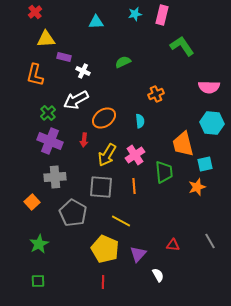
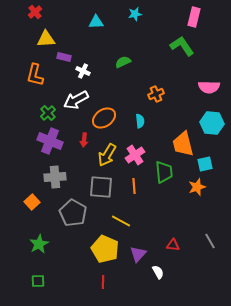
pink rectangle: moved 32 px right, 2 px down
white semicircle: moved 3 px up
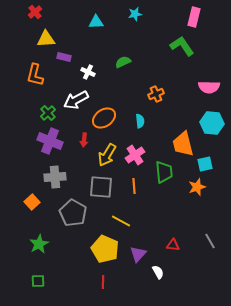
white cross: moved 5 px right, 1 px down
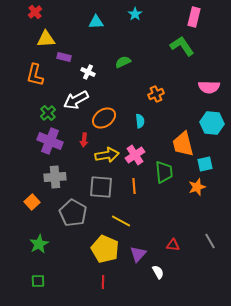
cyan star: rotated 24 degrees counterclockwise
yellow arrow: rotated 130 degrees counterclockwise
